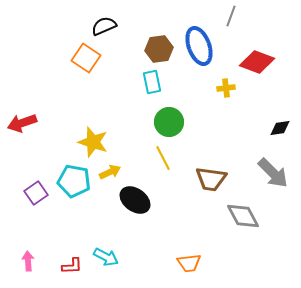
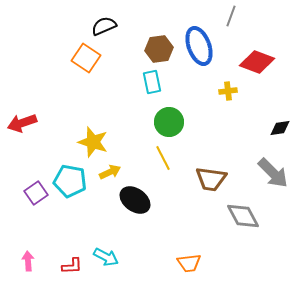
yellow cross: moved 2 px right, 3 px down
cyan pentagon: moved 4 px left
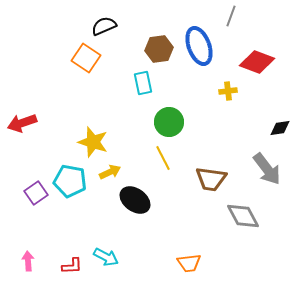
cyan rectangle: moved 9 px left, 1 px down
gray arrow: moved 6 px left, 4 px up; rotated 8 degrees clockwise
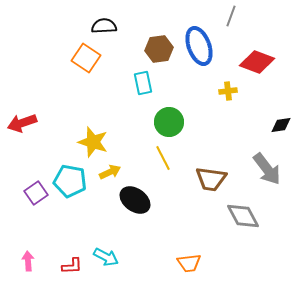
black semicircle: rotated 20 degrees clockwise
black diamond: moved 1 px right, 3 px up
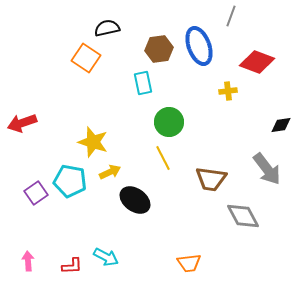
black semicircle: moved 3 px right, 2 px down; rotated 10 degrees counterclockwise
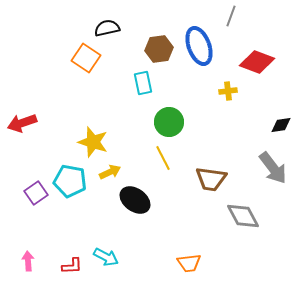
gray arrow: moved 6 px right, 1 px up
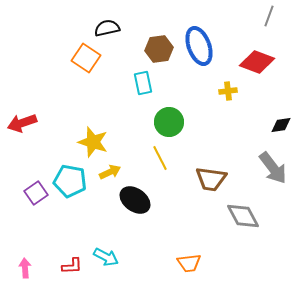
gray line: moved 38 px right
yellow line: moved 3 px left
pink arrow: moved 3 px left, 7 px down
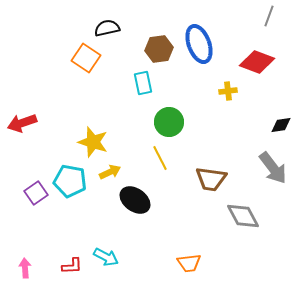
blue ellipse: moved 2 px up
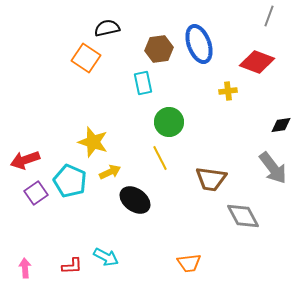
red arrow: moved 3 px right, 37 px down
cyan pentagon: rotated 12 degrees clockwise
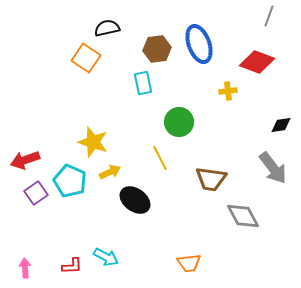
brown hexagon: moved 2 px left
green circle: moved 10 px right
